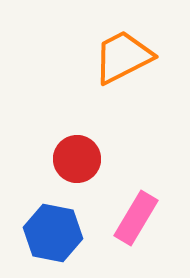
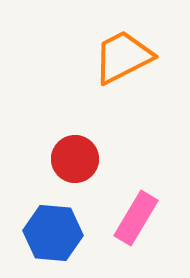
red circle: moved 2 px left
blue hexagon: rotated 6 degrees counterclockwise
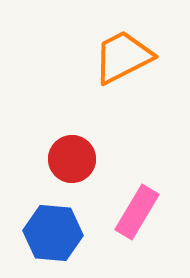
red circle: moved 3 px left
pink rectangle: moved 1 px right, 6 px up
